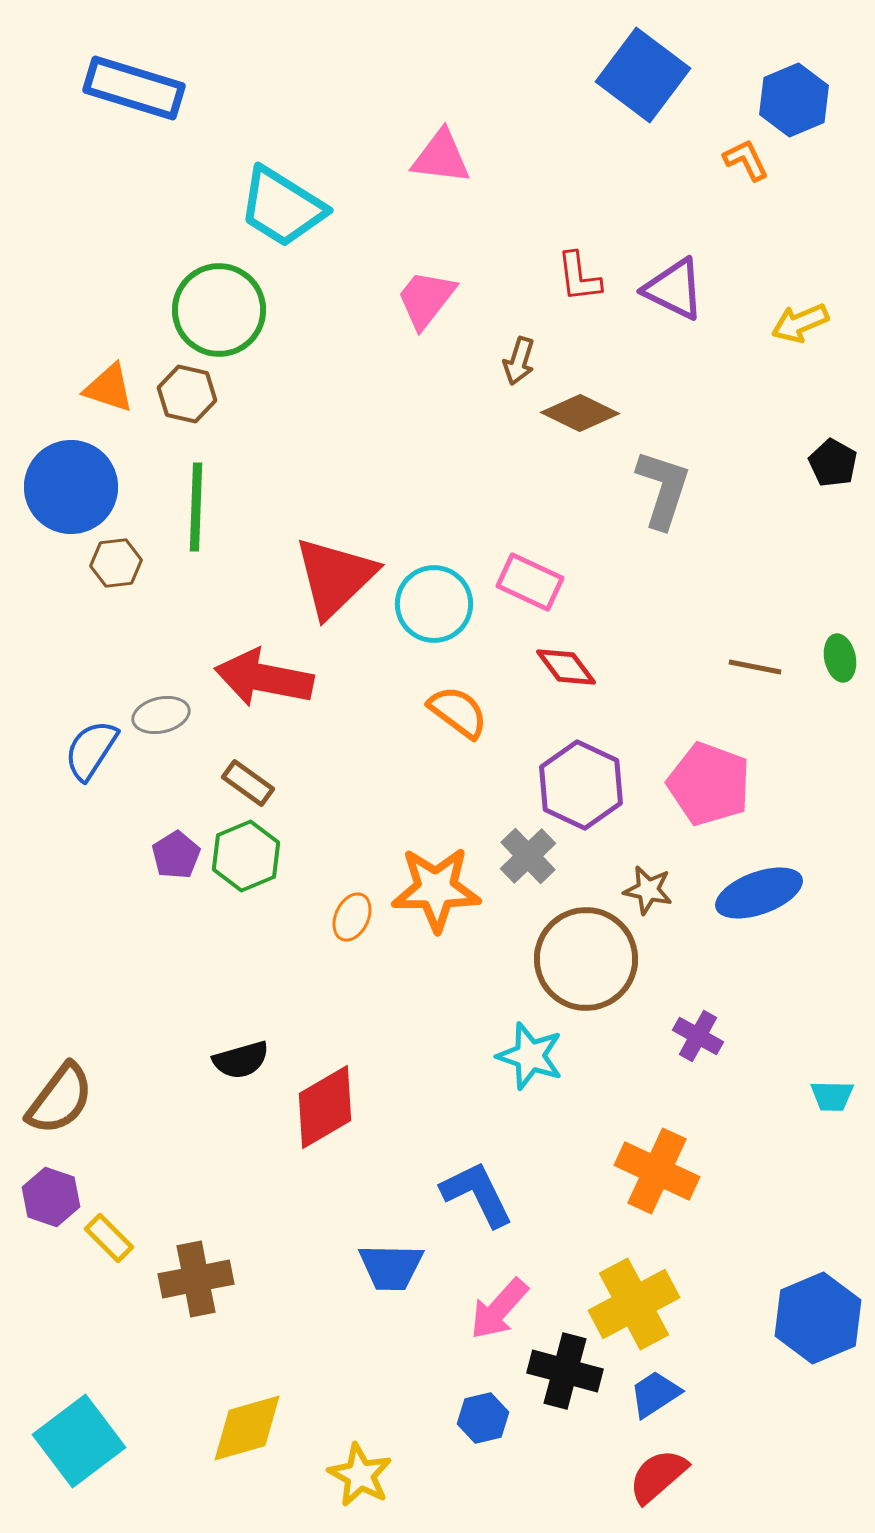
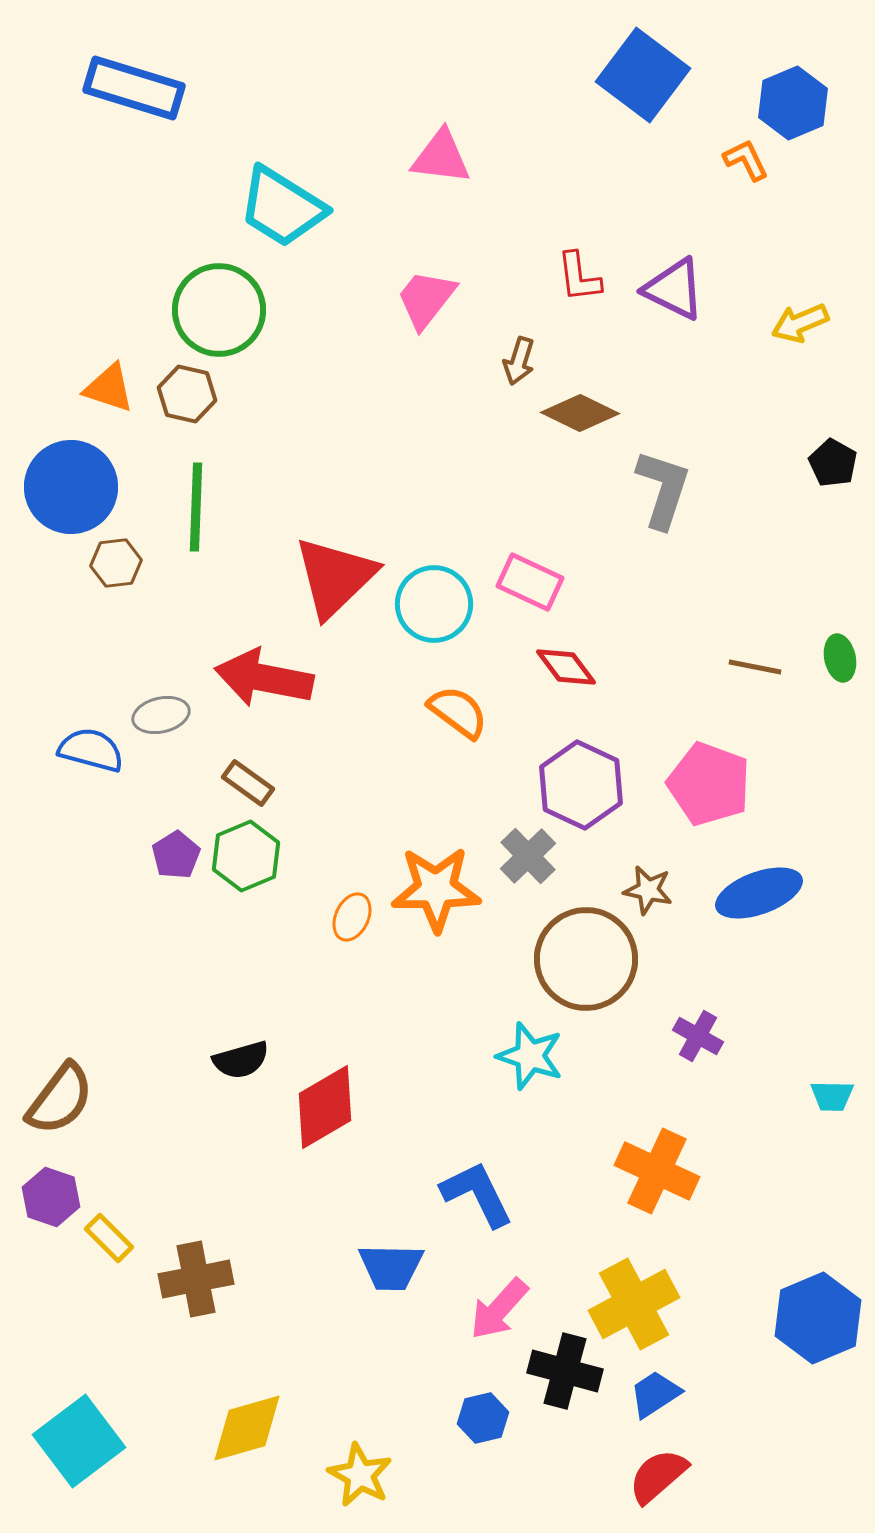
blue hexagon at (794, 100): moved 1 px left, 3 px down
blue semicircle at (91, 750): rotated 72 degrees clockwise
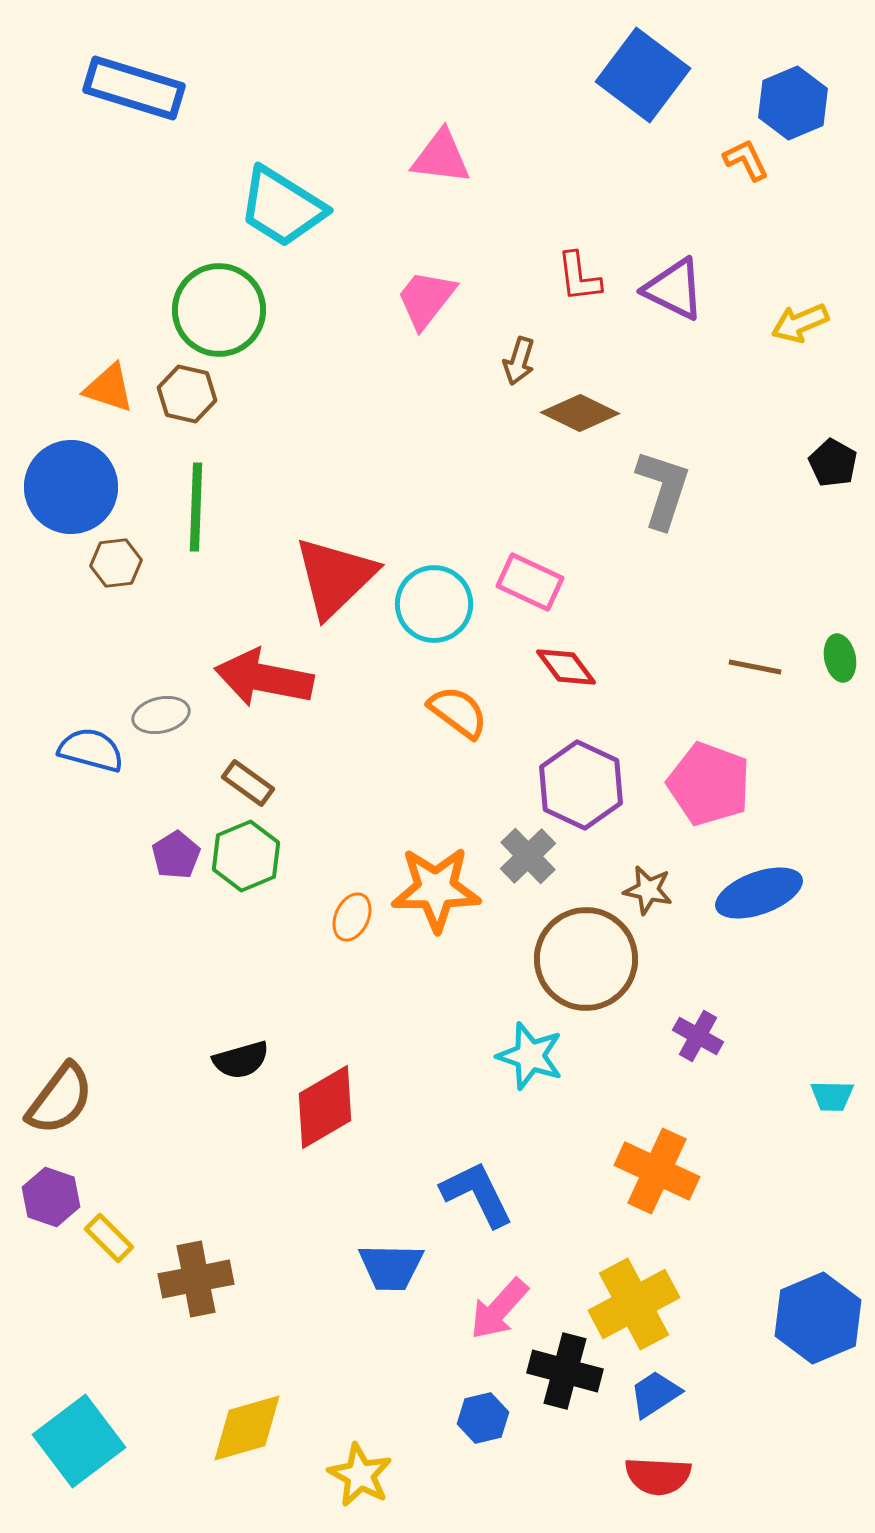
red semicircle at (658, 1476): rotated 136 degrees counterclockwise
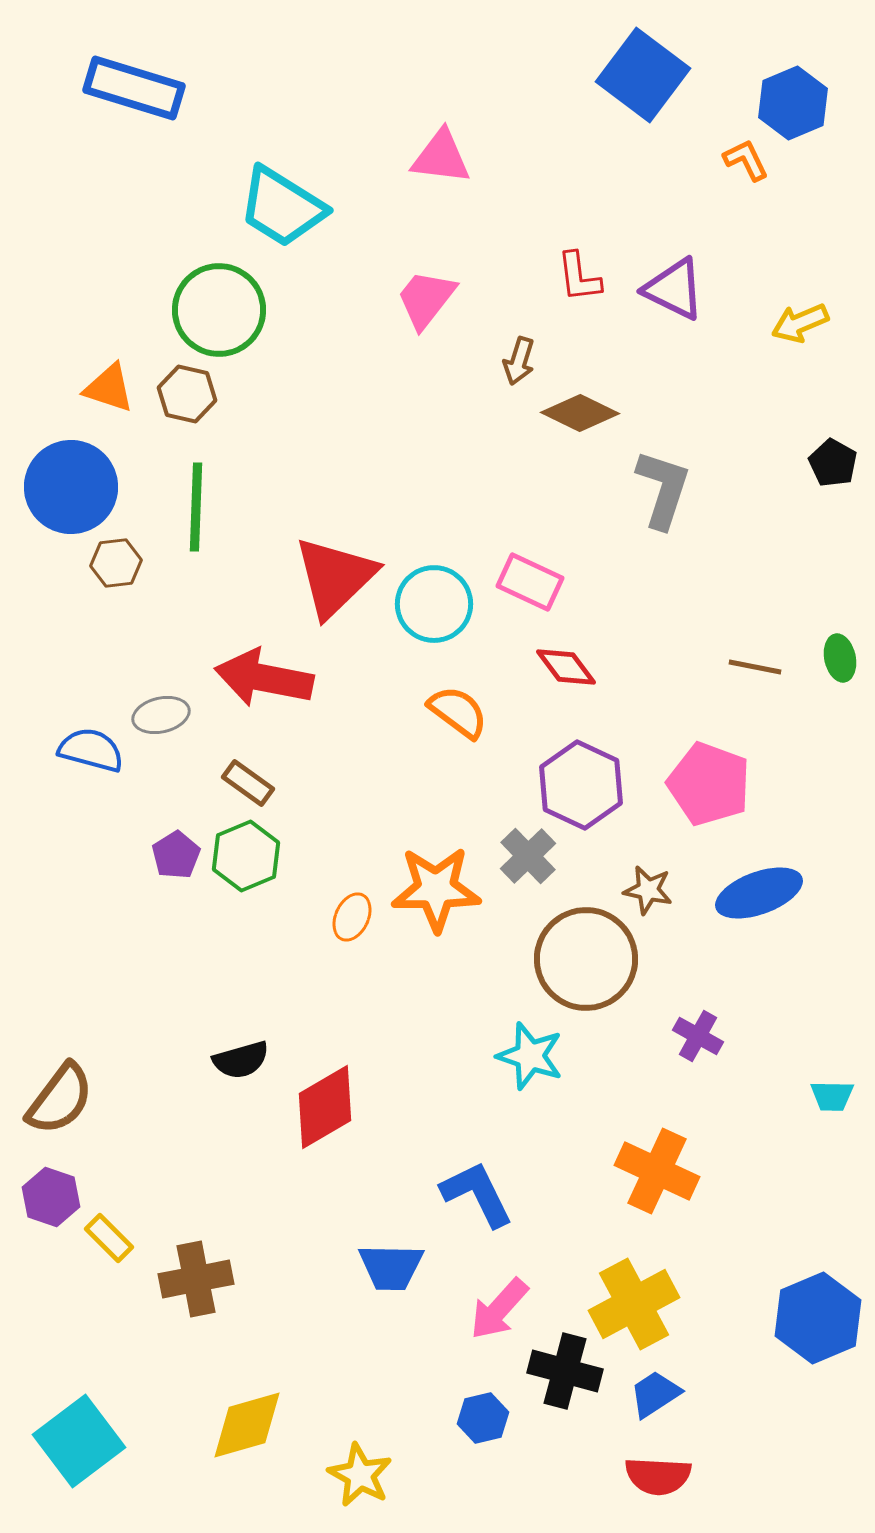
yellow diamond at (247, 1428): moved 3 px up
